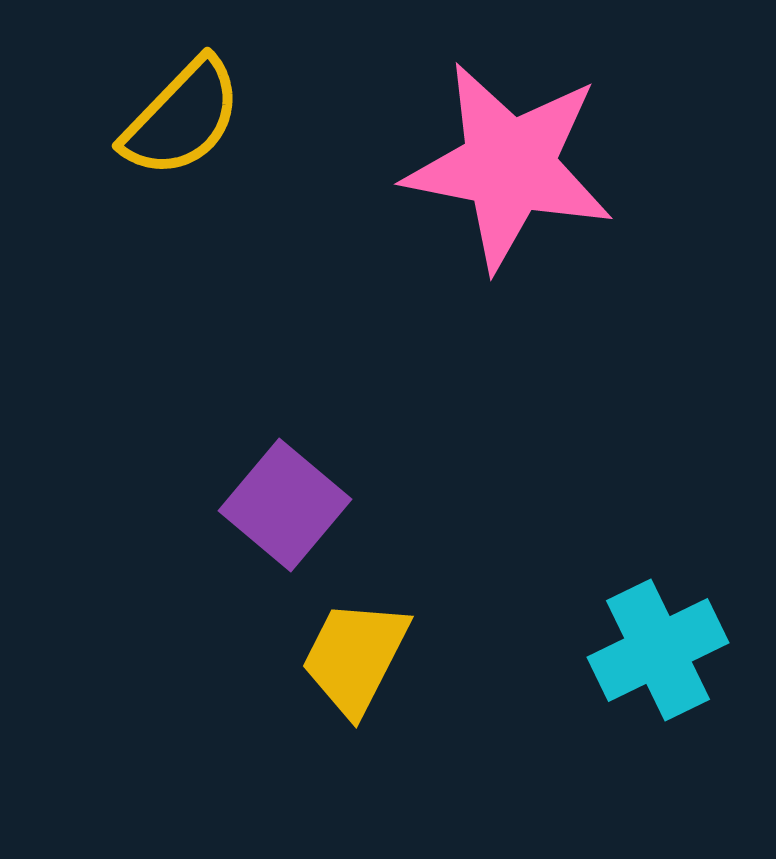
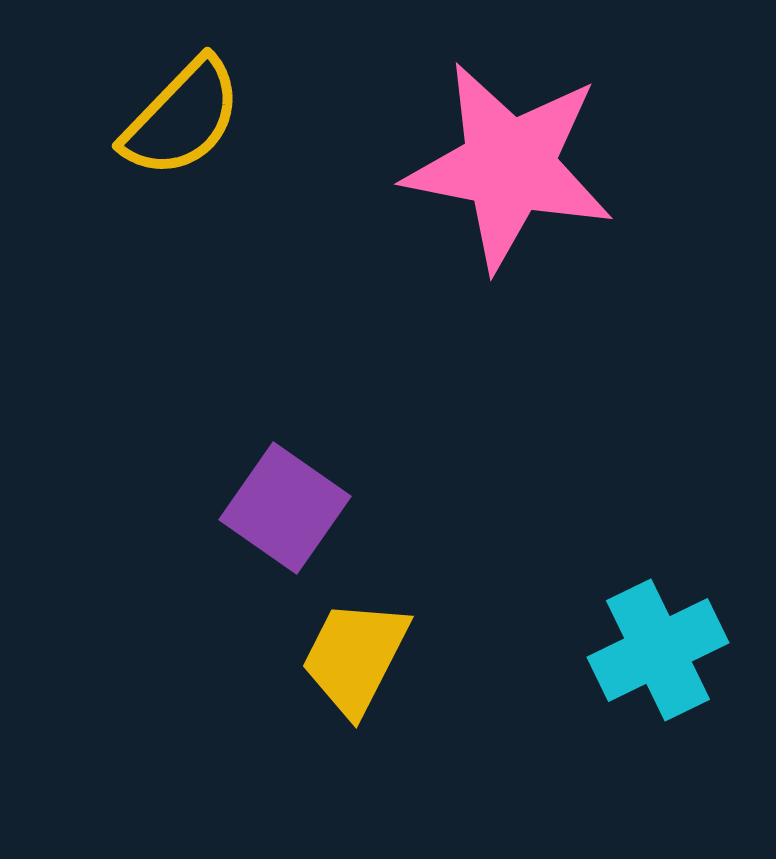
purple square: moved 3 px down; rotated 5 degrees counterclockwise
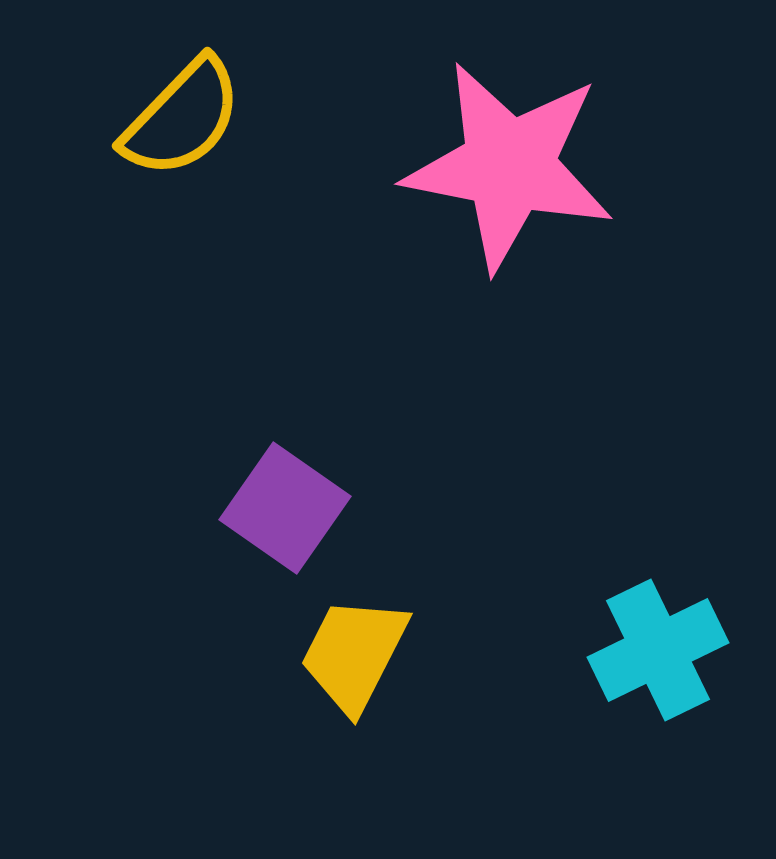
yellow trapezoid: moved 1 px left, 3 px up
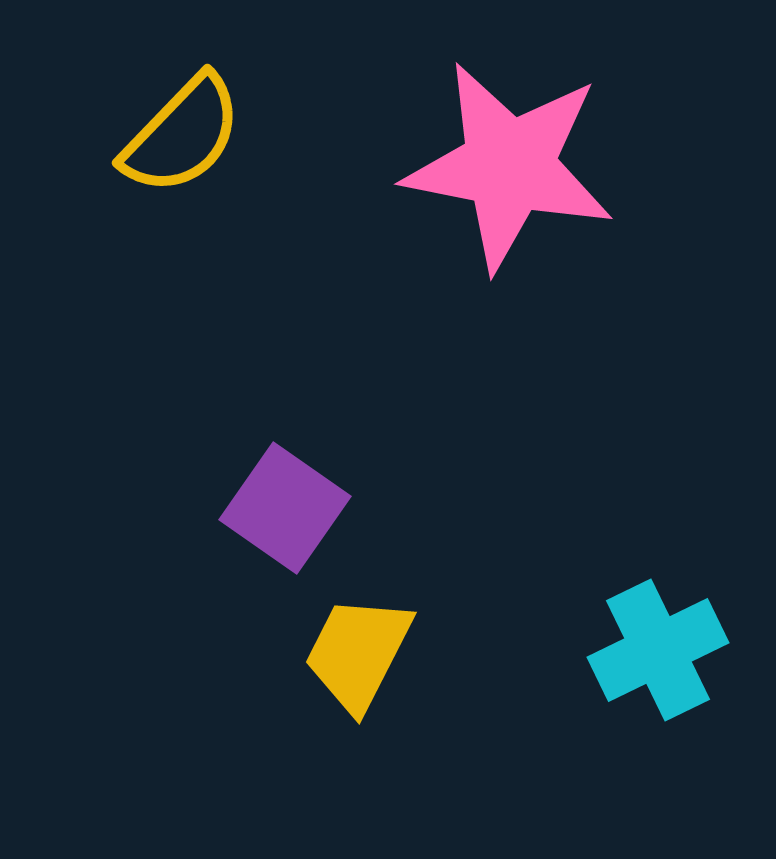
yellow semicircle: moved 17 px down
yellow trapezoid: moved 4 px right, 1 px up
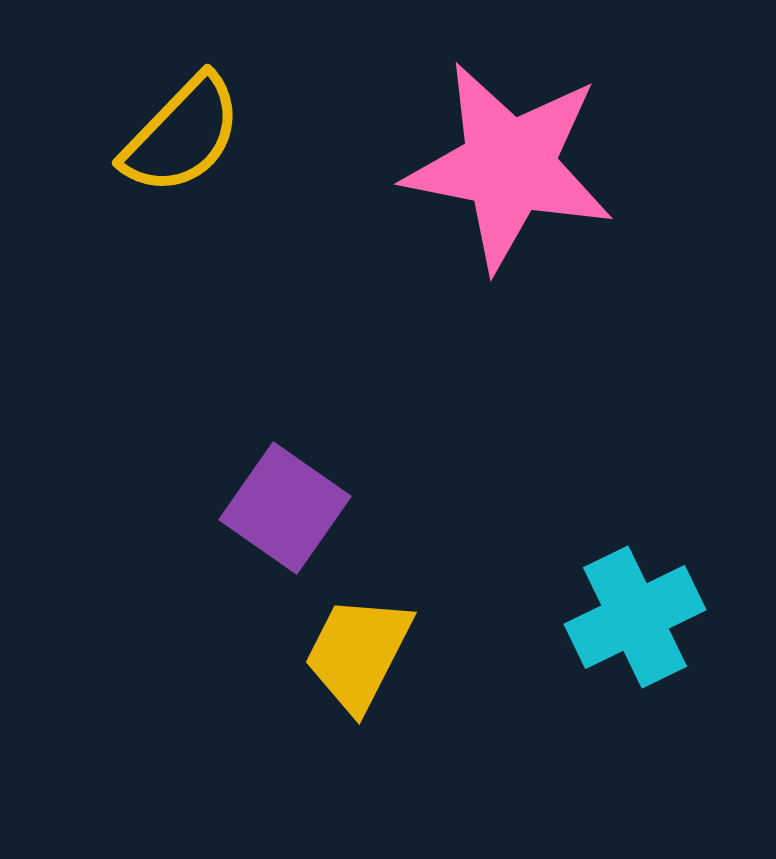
cyan cross: moved 23 px left, 33 px up
